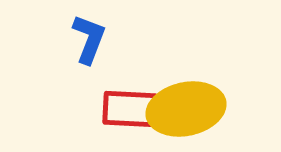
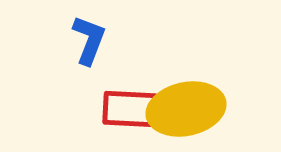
blue L-shape: moved 1 px down
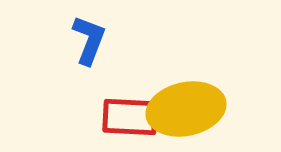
red rectangle: moved 8 px down
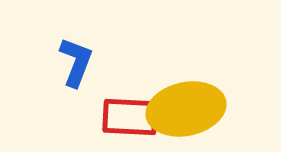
blue L-shape: moved 13 px left, 22 px down
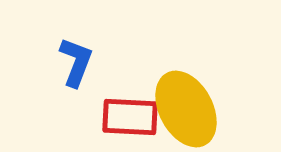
yellow ellipse: rotated 74 degrees clockwise
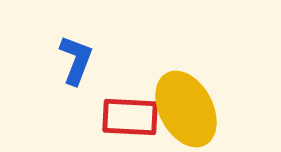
blue L-shape: moved 2 px up
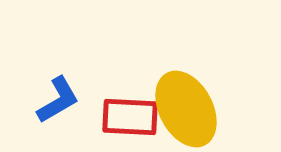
blue L-shape: moved 18 px left, 40 px down; rotated 39 degrees clockwise
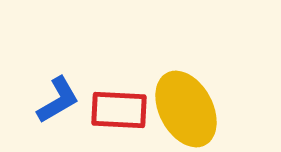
red rectangle: moved 11 px left, 7 px up
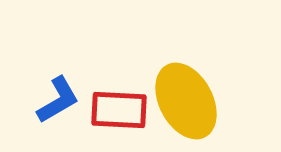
yellow ellipse: moved 8 px up
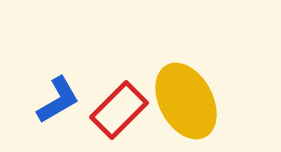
red rectangle: rotated 48 degrees counterclockwise
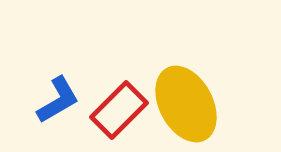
yellow ellipse: moved 3 px down
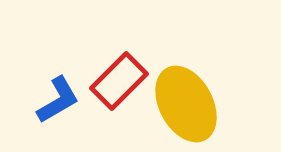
red rectangle: moved 29 px up
